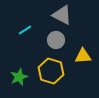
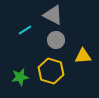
gray triangle: moved 9 px left
green star: moved 1 px right; rotated 12 degrees clockwise
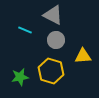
cyan line: rotated 56 degrees clockwise
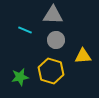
gray triangle: rotated 25 degrees counterclockwise
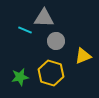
gray triangle: moved 9 px left, 3 px down
gray circle: moved 1 px down
yellow triangle: rotated 18 degrees counterclockwise
yellow hexagon: moved 2 px down
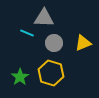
cyan line: moved 2 px right, 3 px down
gray circle: moved 2 px left, 2 px down
yellow triangle: moved 13 px up
green star: rotated 24 degrees counterclockwise
